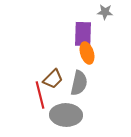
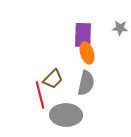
gray star: moved 15 px right, 16 px down
purple rectangle: moved 1 px down
gray semicircle: moved 7 px right
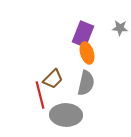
purple rectangle: moved 1 px up; rotated 20 degrees clockwise
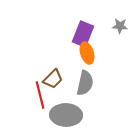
gray star: moved 2 px up
gray semicircle: moved 1 px left
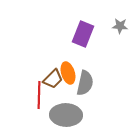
orange ellipse: moved 19 px left, 20 px down
red line: moved 1 px left; rotated 16 degrees clockwise
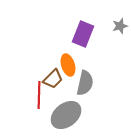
gray star: rotated 21 degrees counterclockwise
orange ellipse: moved 8 px up
gray ellipse: rotated 40 degrees counterclockwise
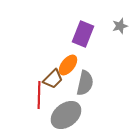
orange ellipse: rotated 55 degrees clockwise
